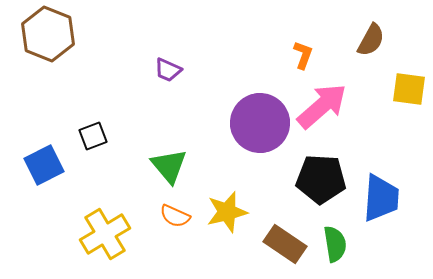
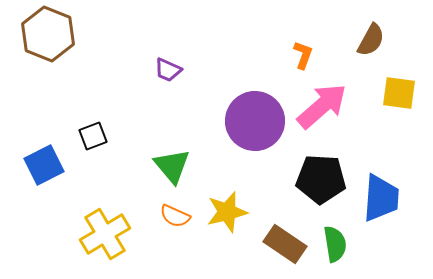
yellow square: moved 10 px left, 4 px down
purple circle: moved 5 px left, 2 px up
green triangle: moved 3 px right
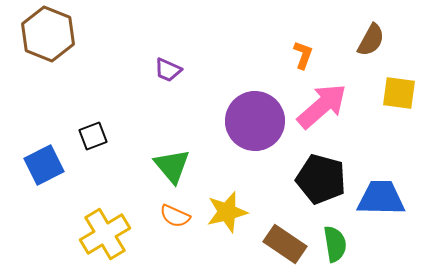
black pentagon: rotated 12 degrees clockwise
blue trapezoid: rotated 93 degrees counterclockwise
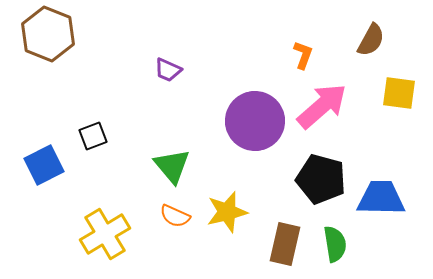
brown rectangle: rotated 69 degrees clockwise
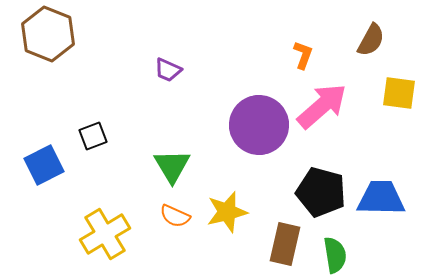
purple circle: moved 4 px right, 4 px down
green triangle: rotated 9 degrees clockwise
black pentagon: moved 13 px down
green semicircle: moved 11 px down
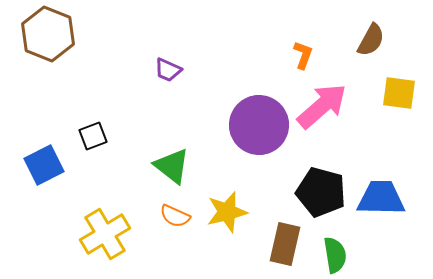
green triangle: rotated 21 degrees counterclockwise
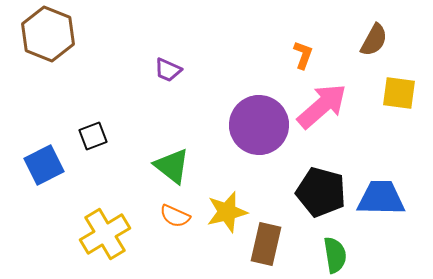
brown semicircle: moved 3 px right
brown rectangle: moved 19 px left
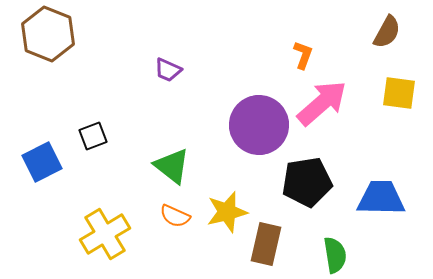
brown semicircle: moved 13 px right, 8 px up
pink arrow: moved 3 px up
blue square: moved 2 px left, 3 px up
black pentagon: moved 14 px left, 10 px up; rotated 24 degrees counterclockwise
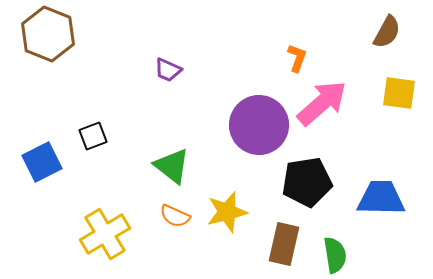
orange L-shape: moved 6 px left, 3 px down
brown rectangle: moved 18 px right
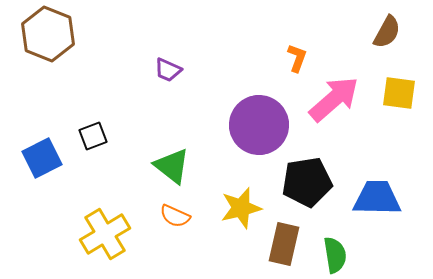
pink arrow: moved 12 px right, 4 px up
blue square: moved 4 px up
blue trapezoid: moved 4 px left
yellow star: moved 14 px right, 4 px up
